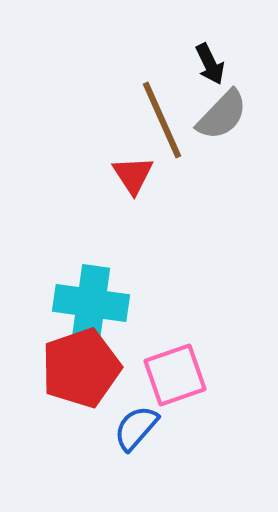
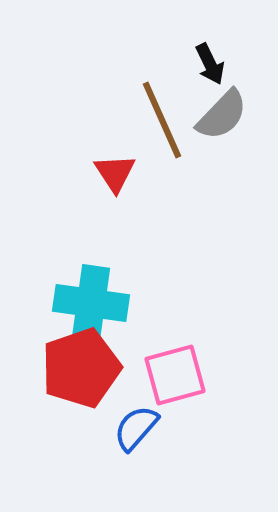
red triangle: moved 18 px left, 2 px up
pink square: rotated 4 degrees clockwise
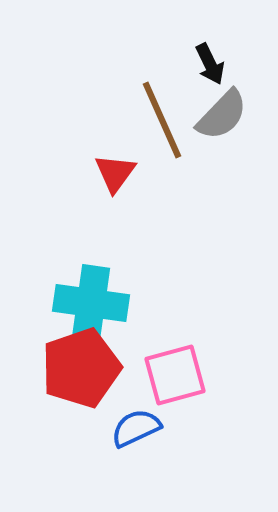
red triangle: rotated 9 degrees clockwise
blue semicircle: rotated 24 degrees clockwise
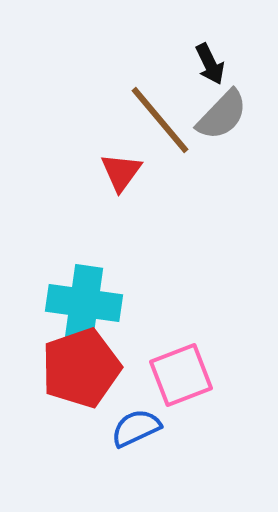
brown line: moved 2 px left; rotated 16 degrees counterclockwise
red triangle: moved 6 px right, 1 px up
cyan cross: moved 7 px left
pink square: moved 6 px right; rotated 6 degrees counterclockwise
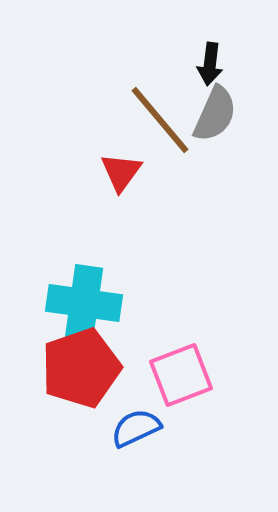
black arrow: rotated 33 degrees clockwise
gray semicircle: moved 7 px left, 1 px up; rotated 20 degrees counterclockwise
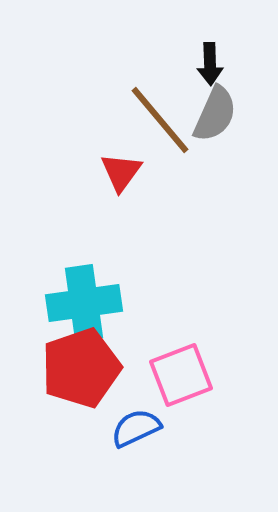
black arrow: rotated 9 degrees counterclockwise
cyan cross: rotated 16 degrees counterclockwise
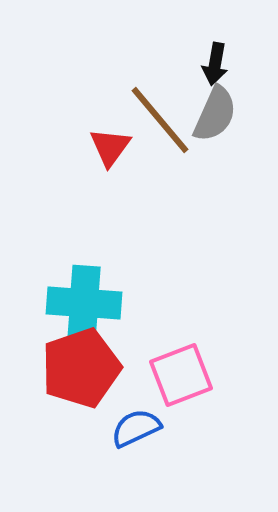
black arrow: moved 5 px right; rotated 12 degrees clockwise
red triangle: moved 11 px left, 25 px up
cyan cross: rotated 12 degrees clockwise
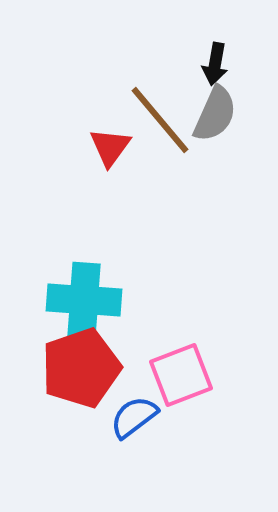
cyan cross: moved 3 px up
blue semicircle: moved 2 px left, 11 px up; rotated 12 degrees counterclockwise
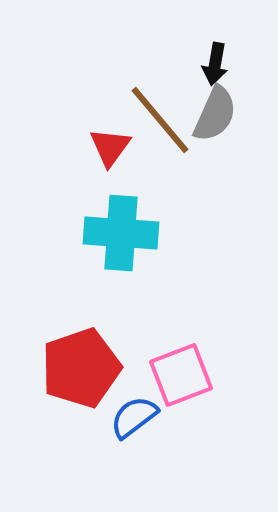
cyan cross: moved 37 px right, 67 px up
